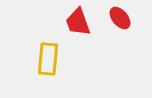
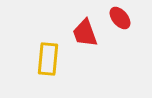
red trapezoid: moved 7 px right, 11 px down
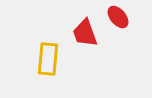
red ellipse: moved 2 px left, 1 px up
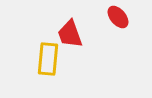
red trapezoid: moved 15 px left, 1 px down
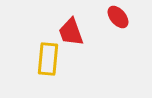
red trapezoid: moved 1 px right, 2 px up
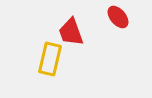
yellow rectangle: moved 2 px right; rotated 8 degrees clockwise
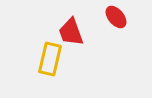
red ellipse: moved 2 px left
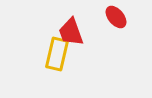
yellow rectangle: moved 7 px right, 5 px up
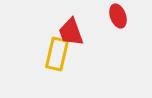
red ellipse: moved 2 px right, 1 px up; rotated 20 degrees clockwise
